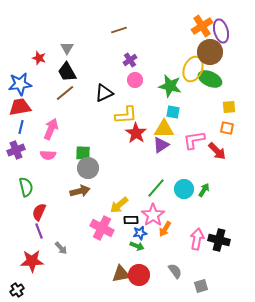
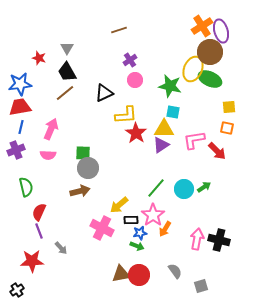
green arrow at (204, 190): moved 3 px up; rotated 24 degrees clockwise
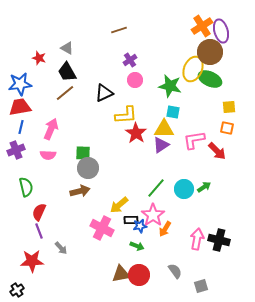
gray triangle at (67, 48): rotated 32 degrees counterclockwise
blue star at (140, 233): moved 7 px up
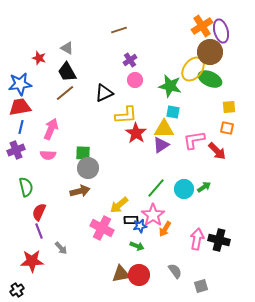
yellow ellipse at (193, 69): rotated 15 degrees clockwise
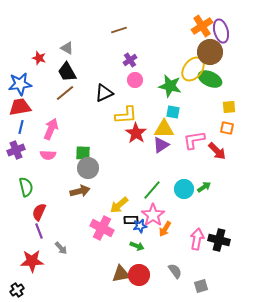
green line at (156, 188): moved 4 px left, 2 px down
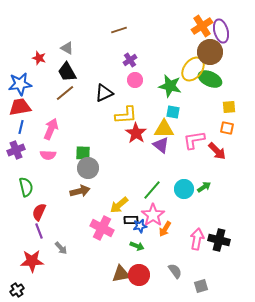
purple triangle at (161, 145): rotated 48 degrees counterclockwise
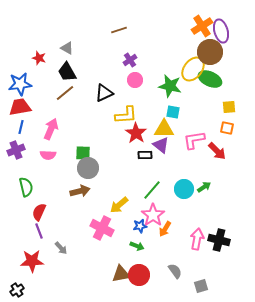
black rectangle at (131, 220): moved 14 px right, 65 px up
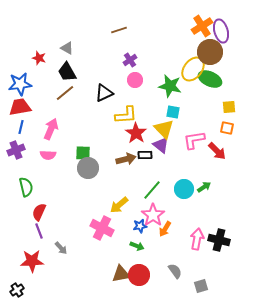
yellow triangle at (164, 129): rotated 45 degrees clockwise
brown arrow at (80, 191): moved 46 px right, 32 px up
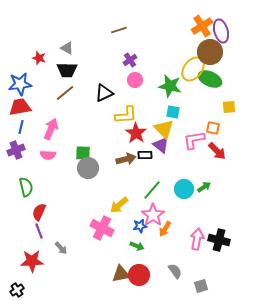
black trapezoid at (67, 72): moved 2 px up; rotated 60 degrees counterclockwise
orange square at (227, 128): moved 14 px left
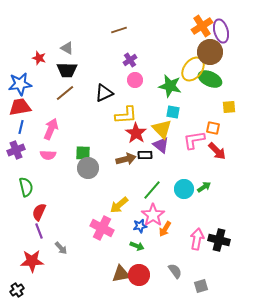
yellow triangle at (164, 129): moved 2 px left
